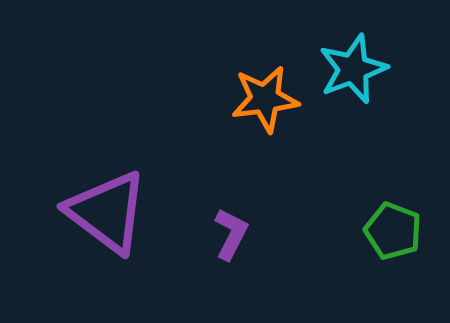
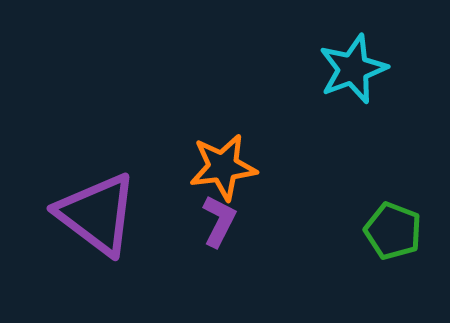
orange star: moved 42 px left, 68 px down
purple triangle: moved 10 px left, 2 px down
purple L-shape: moved 12 px left, 13 px up
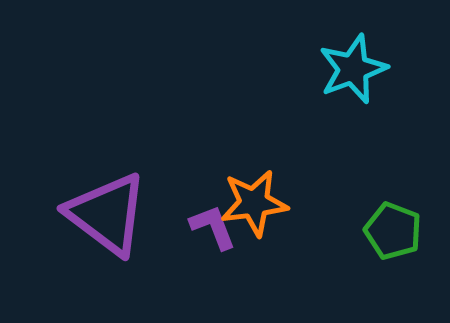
orange star: moved 31 px right, 36 px down
purple triangle: moved 10 px right
purple L-shape: moved 6 px left, 6 px down; rotated 48 degrees counterclockwise
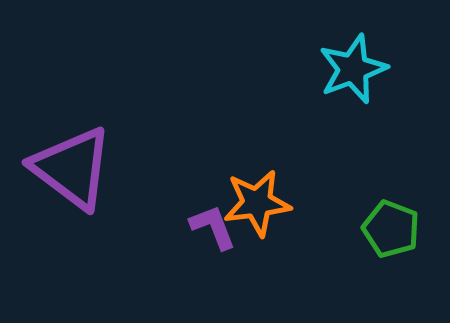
orange star: moved 3 px right
purple triangle: moved 35 px left, 46 px up
green pentagon: moved 2 px left, 2 px up
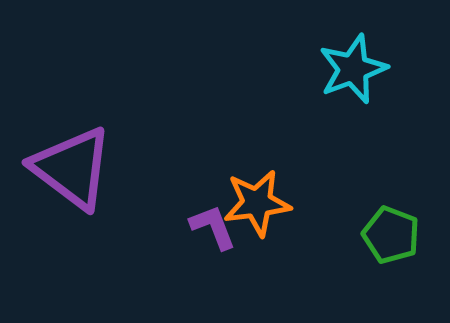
green pentagon: moved 6 px down
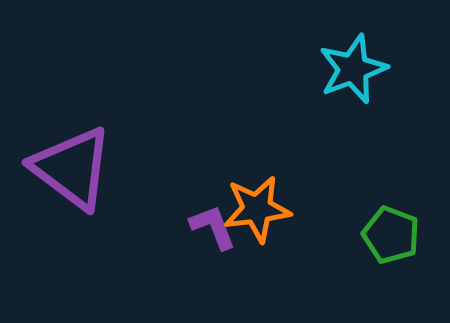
orange star: moved 6 px down
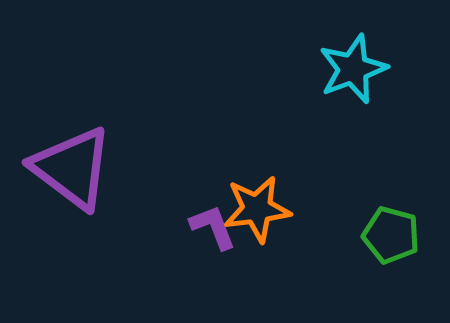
green pentagon: rotated 6 degrees counterclockwise
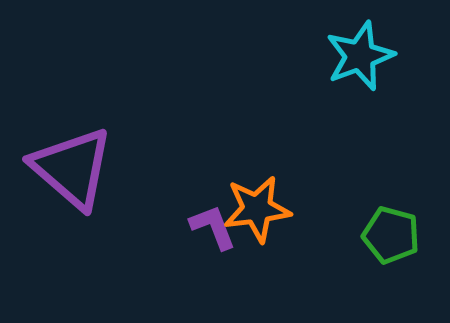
cyan star: moved 7 px right, 13 px up
purple triangle: rotated 4 degrees clockwise
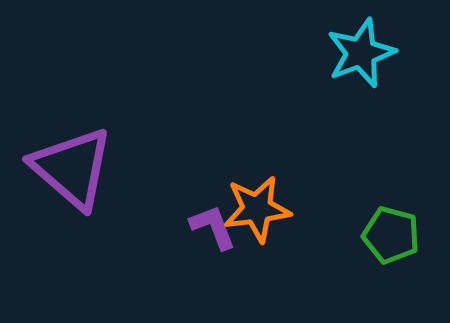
cyan star: moved 1 px right, 3 px up
